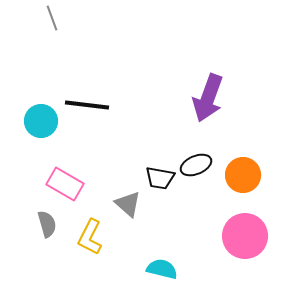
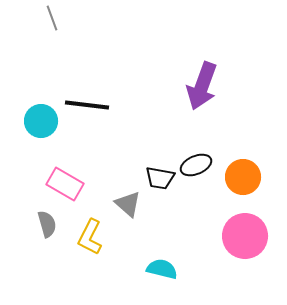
purple arrow: moved 6 px left, 12 px up
orange circle: moved 2 px down
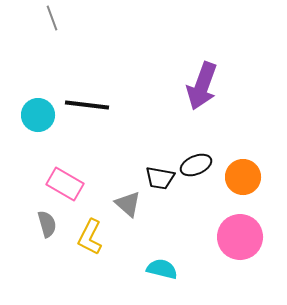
cyan circle: moved 3 px left, 6 px up
pink circle: moved 5 px left, 1 px down
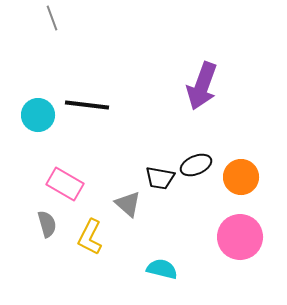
orange circle: moved 2 px left
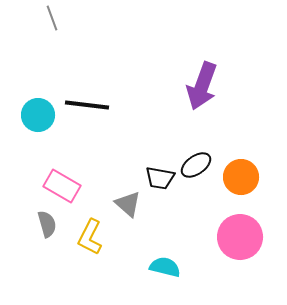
black ellipse: rotated 12 degrees counterclockwise
pink rectangle: moved 3 px left, 2 px down
cyan semicircle: moved 3 px right, 2 px up
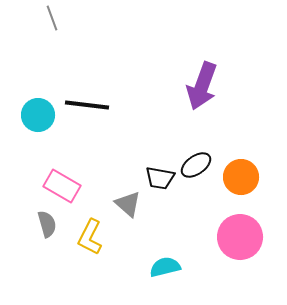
cyan semicircle: rotated 28 degrees counterclockwise
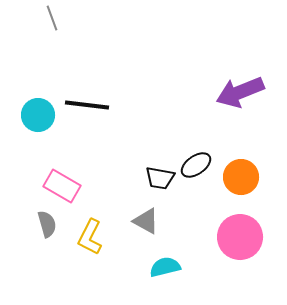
purple arrow: moved 38 px right, 6 px down; rotated 48 degrees clockwise
gray triangle: moved 18 px right, 17 px down; rotated 12 degrees counterclockwise
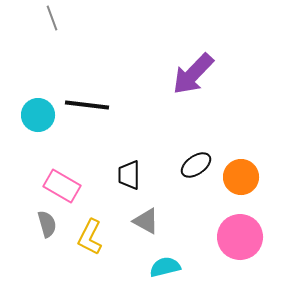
purple arrow: moved 47 px left, 18 px up; rotated 24 degrees counterclockwise
black trapezoid: moved 31 px left, 3 px up; rotated 80 degrees clockwise
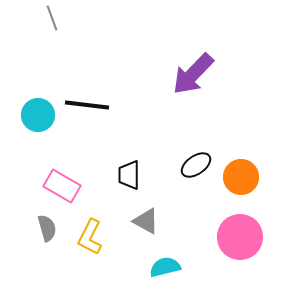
gray semicircle: moved 4 px down
